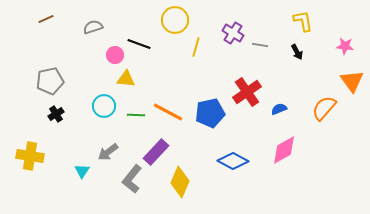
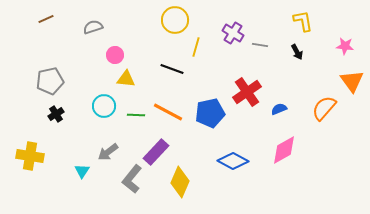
black line: moved 33 px right, 25 px down
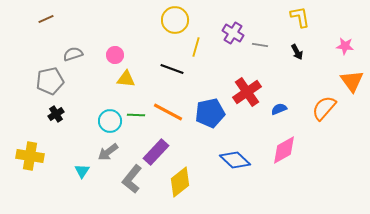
yellow L-shape: moved 3 px left, 4 px up
gray semicircle: moved 20 px left, 27 px down
cyan circle: moved 6 px right, 15 px down
blue diamond: moved 2 px right, 1 px up; rotated 16 degrees clockwise
yellow diamond: rotated 28 degrees clockwise
